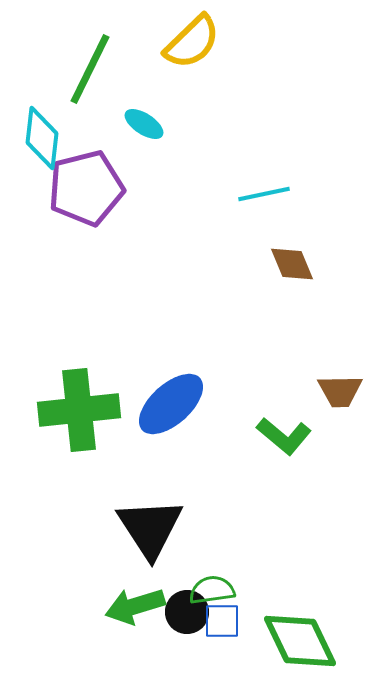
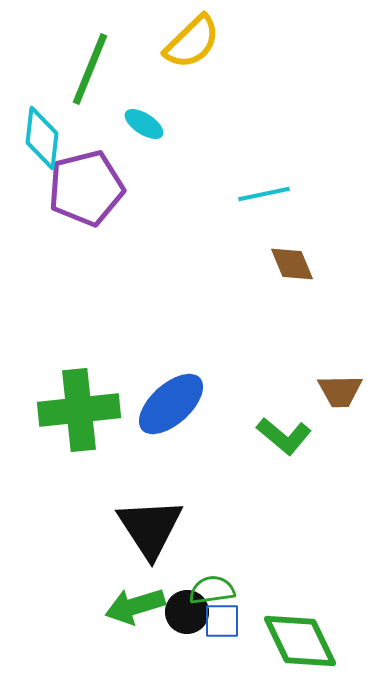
green line: rotated 4 degrees counterclockwise
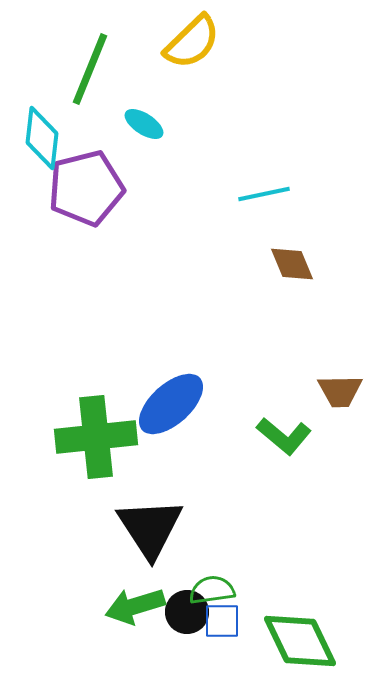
green cross: moved 17 px right, 27 px down
